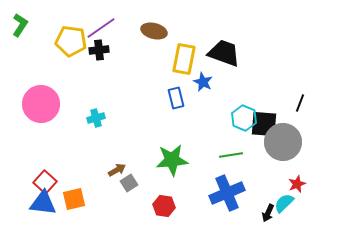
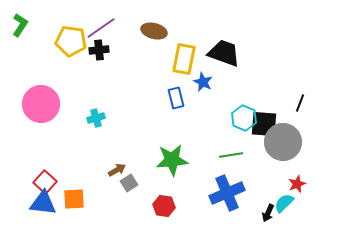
orange square: rotated 10 degrees clockwise
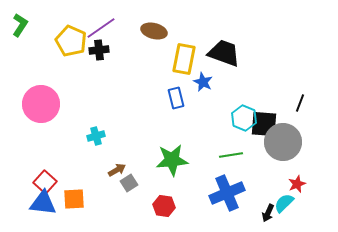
yellow pentagon: rotated 16 degrees clockwise
cyan cross: moved 18 px down
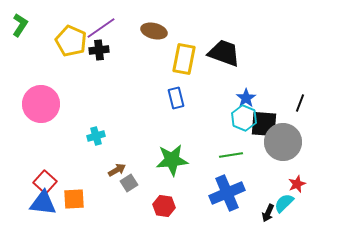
blue star: moved 43 px right, 16 px down; rotated 12 degrees clockwise
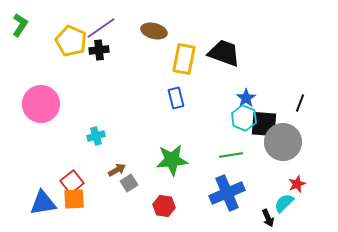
red square: moved 27 px right; rotated 10 degrees clockwise
blue triangle: rotated 16 degrees counterclockwise
black arrow: moved 5 px down; rotated 48 degrees counterclockwise
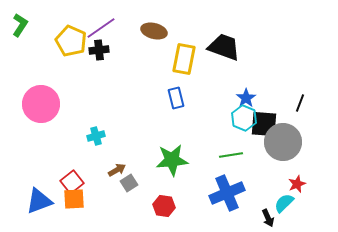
black trapezoid: moved 6 px up
blue triangle: moved 4 px left, 2 px up; rotated 12 degrees counterclockwise
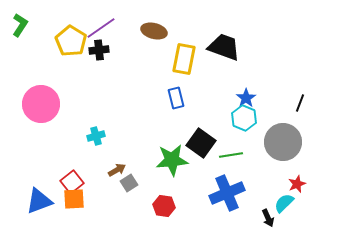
yellow pentagon: rotated 8 degrees clockwise
black square: moved 63 px left, 19 px down; rotated 32 degrees clockwise
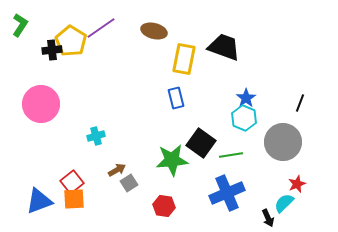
black cross: moved 47 px left
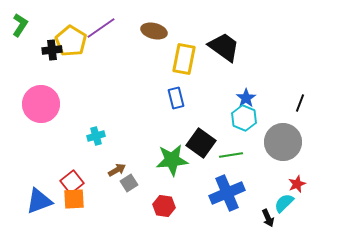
black trapezoid: rotated 16 degrees clockwise
